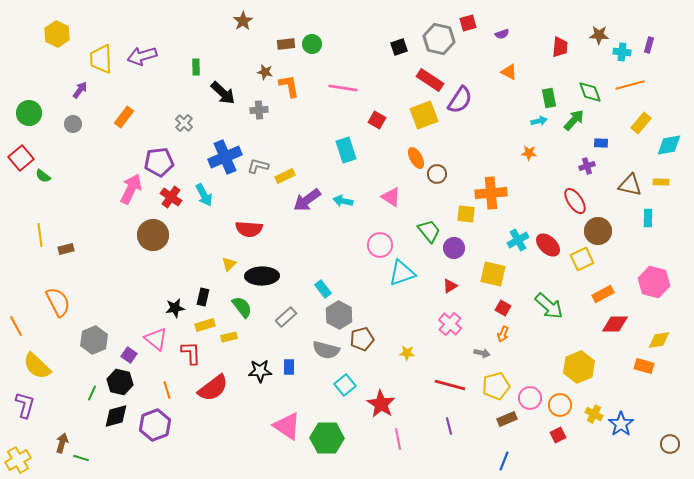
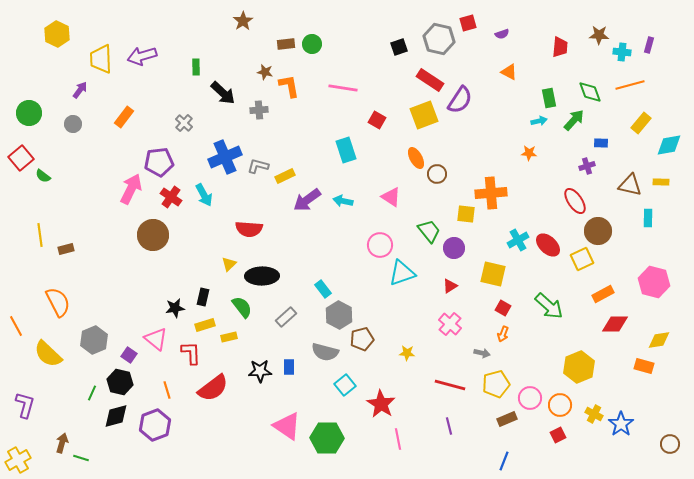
gray semicircle at (326, 350): moved 1 px left, 2 px down
yellow semicircle at (37, 366): moved 11 px right, 12 px up
yellow pentagon at (496, 386): moved 2 px up
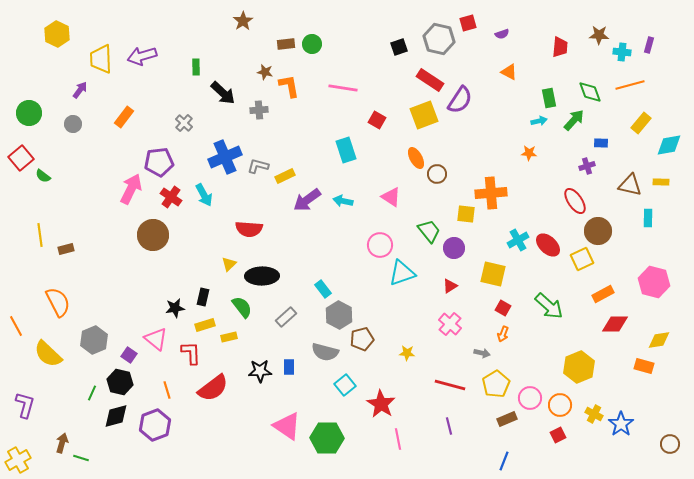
yellow pentagon at (496, 384): rotated 16 degrees counterclockwise
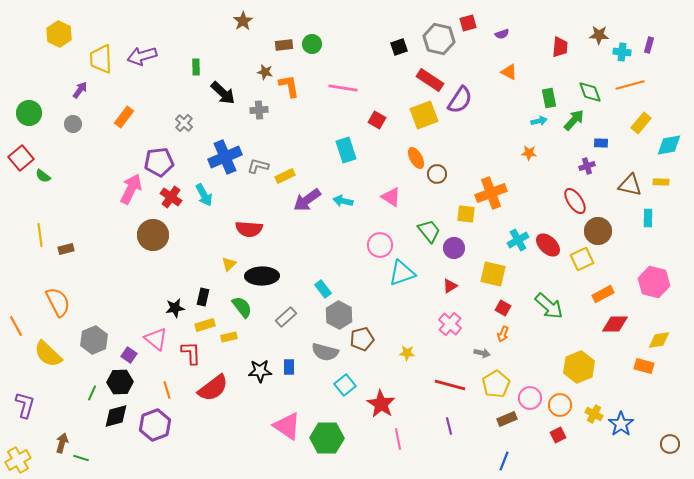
yellow hexagon at (57, 34): moved 2 px right
brown rectangle at (286, 44): moved 2 px left, 1 px down
orange cross at (491, 193): rotated 16 degrees counterclockwise
black hexagon at (120, 382): rotated 15 degrees counterclockwise
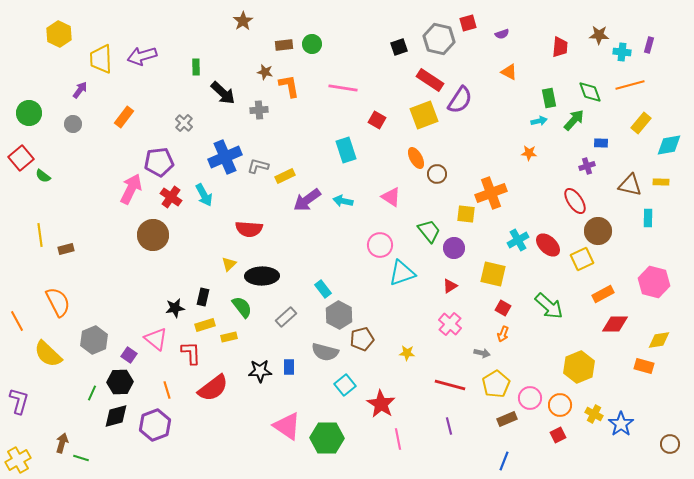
orange line at (16, 326): moved 1 px right, 5 px up
purple L-shape at (25, 405): moved 6 px left, 4 px up
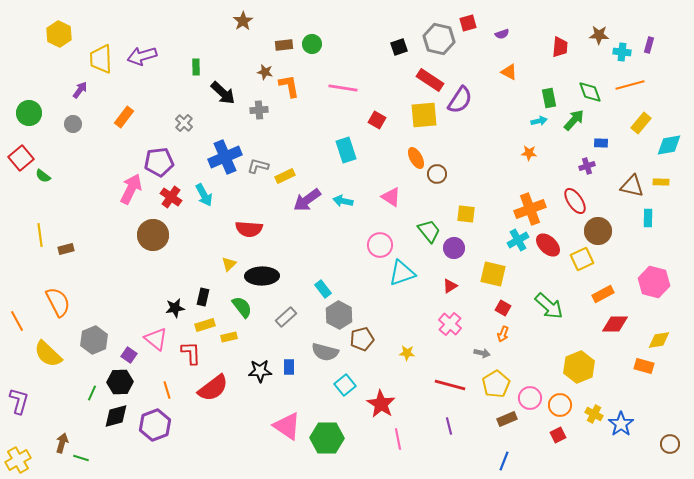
yellow square at (424, 115): rotated 16 degrees clockwise
brown triangle at (630, 185): moved 2 px right, 1 px down
orange cross at (491, 193): moved 39 px right, 16 px down
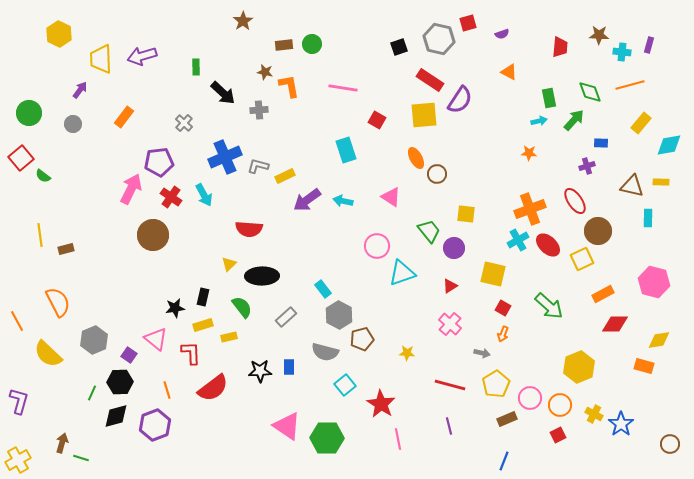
pink circle at (380, 245): moved 3 px left, 1 px down
yellow rectangle at (205, 325): moved 2 px left
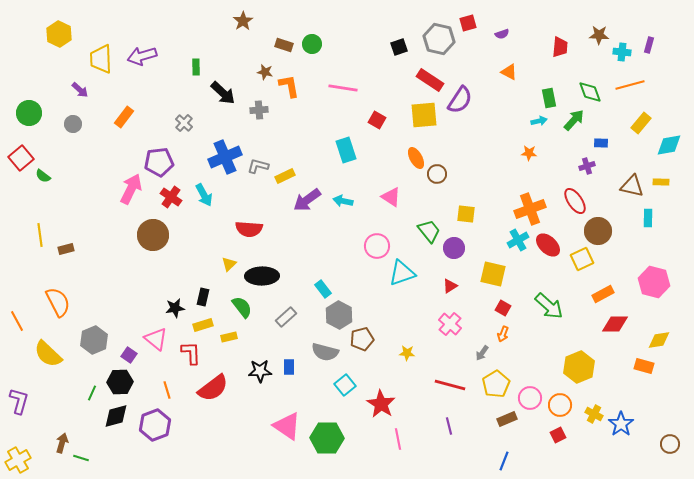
brown rectangle at (284, 45): rotated 24 degrees clockwise
purple arrow at (80, 90): rotated 96 degrees clockwise
gray arrow at (482, 353): rotated 112 degrees clockwise
